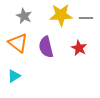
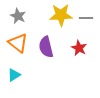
gray star: moved 6 px left
cyan triangle: moved 1 px up
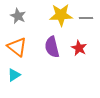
orange triangle: moved 1 px left, 4 px down
purple semicircle: moved 6 px right
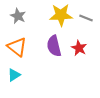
gray line: rotated 24 degrees clockwise
purple semicircle: moved 2 px right, 1 px up
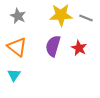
purple semicircle: moved 1 px left; rotated 30 degrees clockwise
cyan triangle: rotated 24 degrees counterclockwise
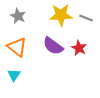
purple semicircle: rotated 70 degrees counterclockwise
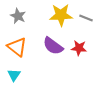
red star: rotated 21 degrees counterclockwise
